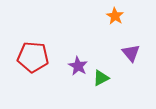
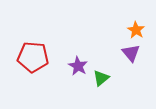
orange star: moved 21 px right, 14 px down
green triangle: rotated 12 degrees counterclockwise
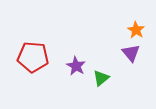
purple star: moved 2 px left
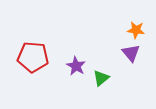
orange star: rotated 24 degrees counterclockwise
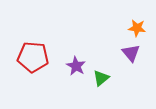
orange star: moved 1 px right, 2 px up
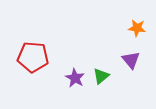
purple triangle: moved 7 px down
purple star: moved 1 px left, 12 px down
green triangle: moved 2 px up
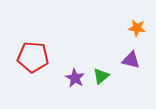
purple triangle: rotated 36 degrees counterclockwise
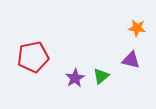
red pentagon: rotated 16 degrees counterclockwise
purple star: rotated 12 degrees clockwise
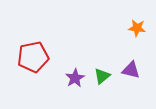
purple triangle: moved 10 px down
green triangle: moved 1 px right
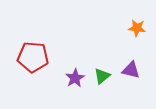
red pentagon: rotated 16 degrees clockwise
